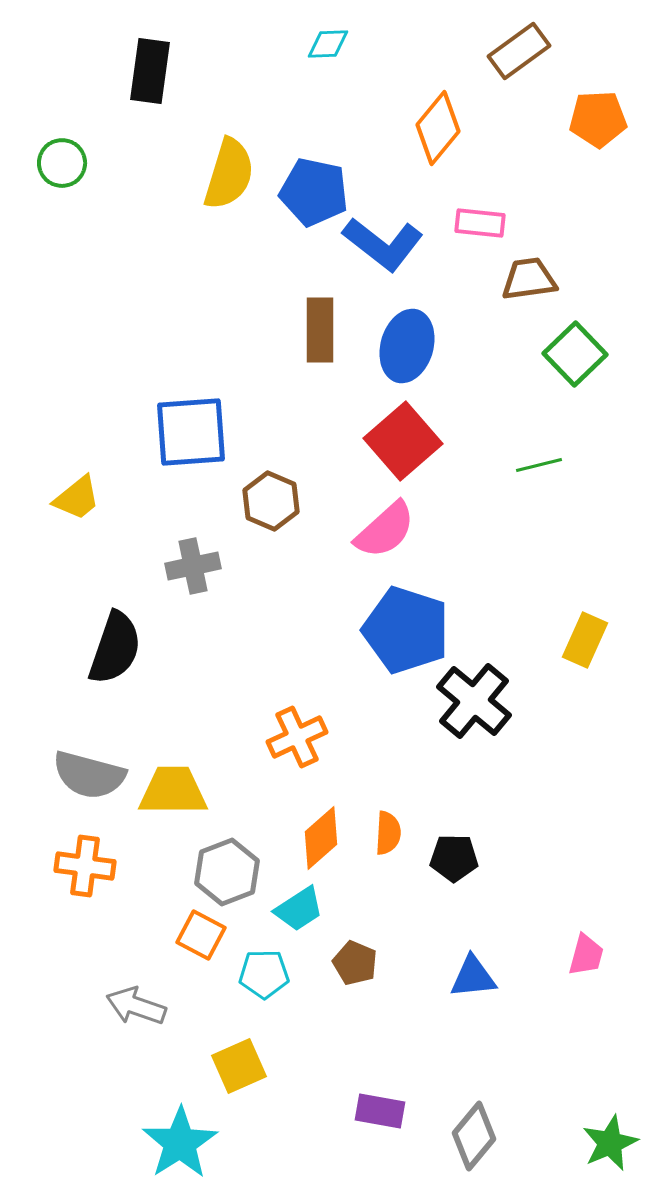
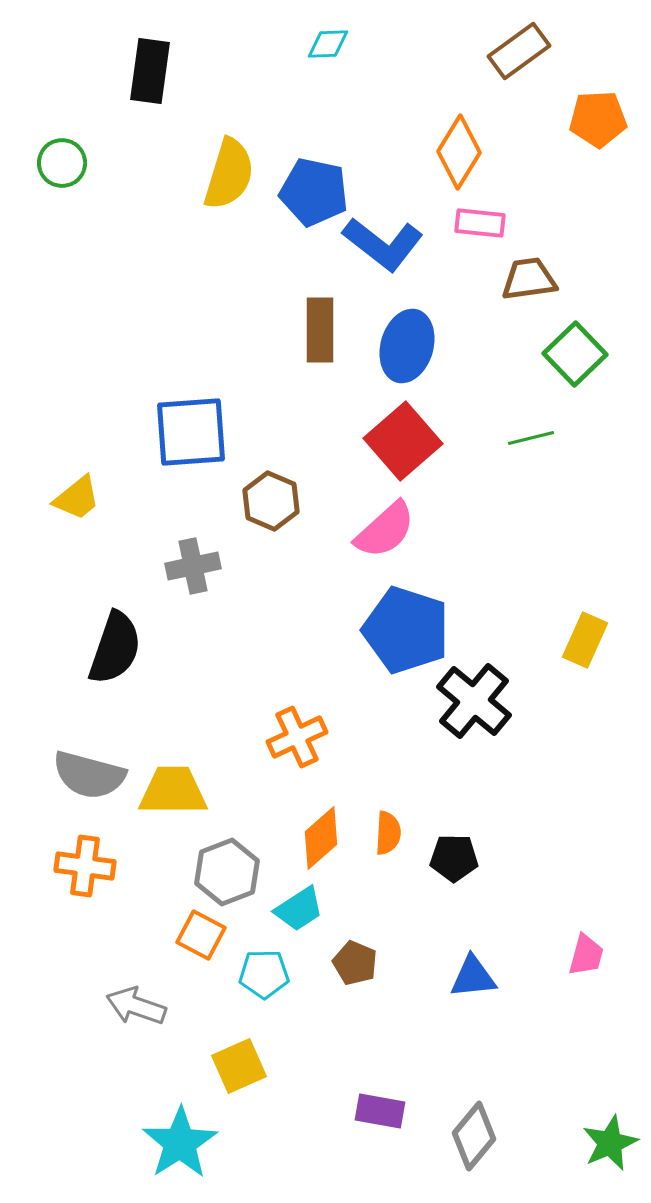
orange diamond at (438, 128): moved 21 px right, 24 px down; rotated 8 degrees counterclockwise
green line at (539, 465): moved 8 px left, 27 px up
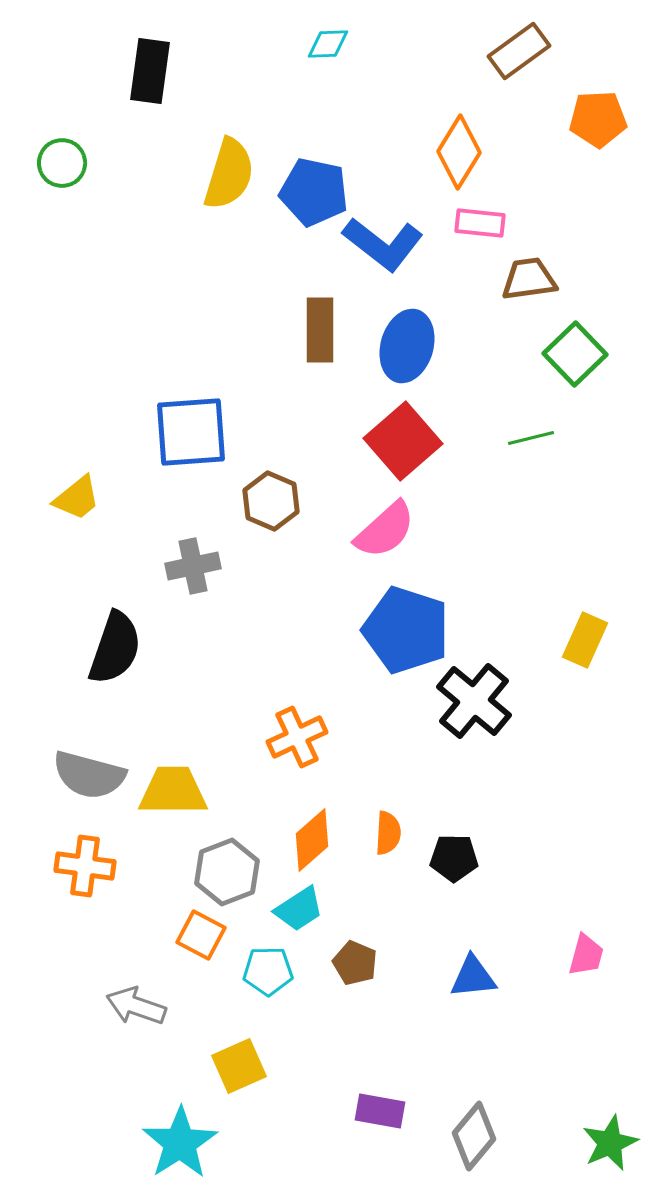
orange diamond at (321, 838): moved 9 px left, 2 px down
cyan pentagon at (264, 974): moved 4 px right, 3 px up
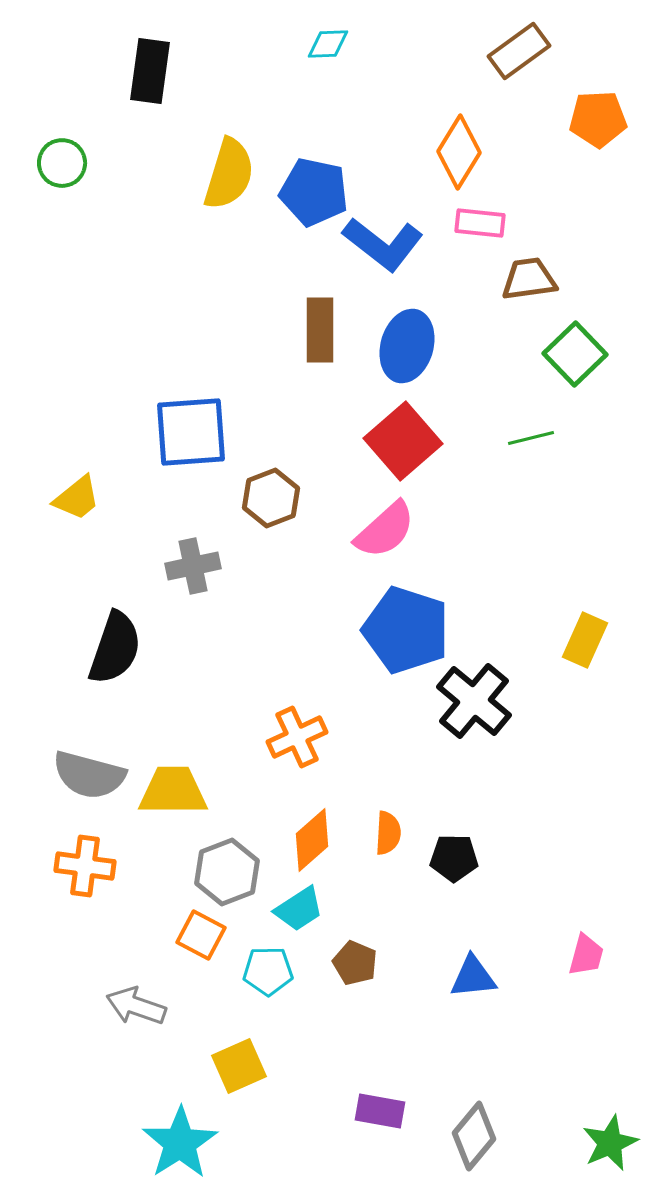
brown hexagon at (271, 501): moved 3 px up; rotated 16 degrees clockwise
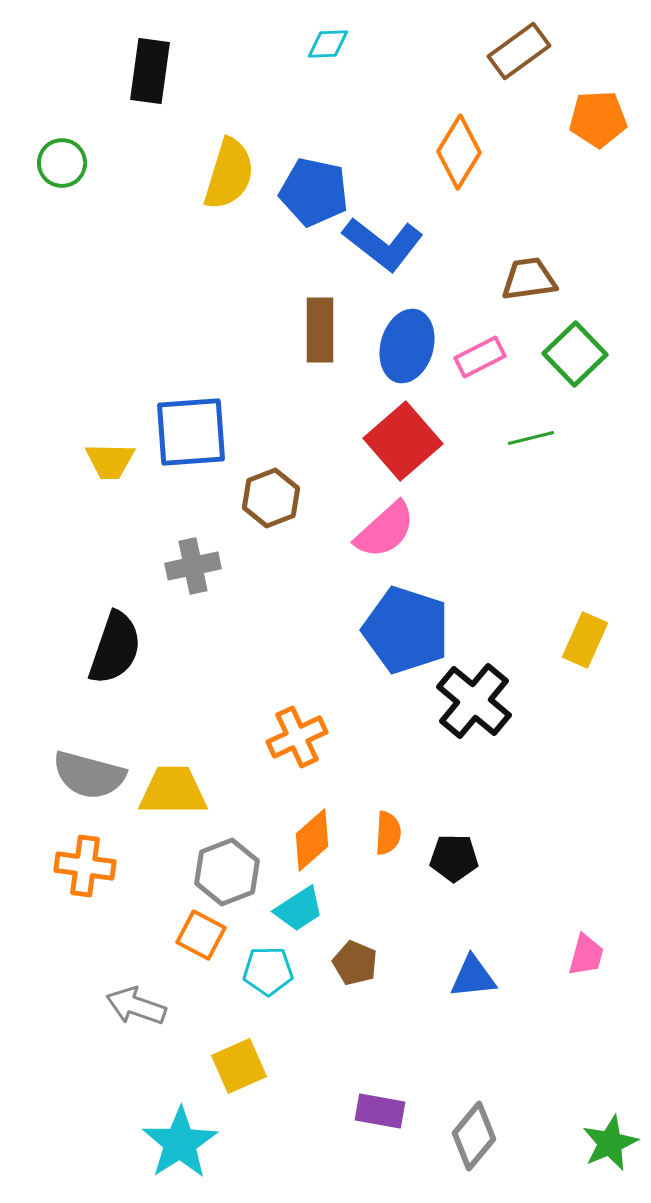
pink rectangle at (480, 223): moved 134 px down; rotated 33 degrees counterclockwise
yellow trapezoid at (77, 498): moved 33 px right, 37 px up; rotated 40 degrees clockwise
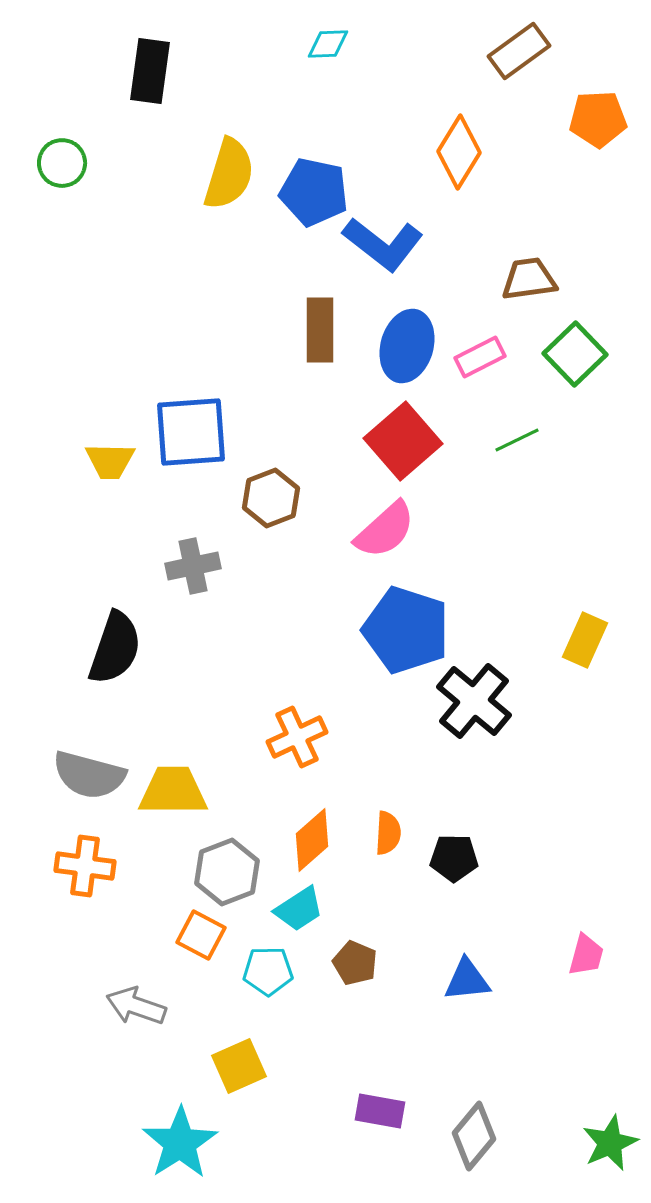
green line at (531, 438): moved 14 px left, 2 px down; rotated 12 degrees counterclockwise
blue triangle at (473, 977): moved 6 px left, 3 px down
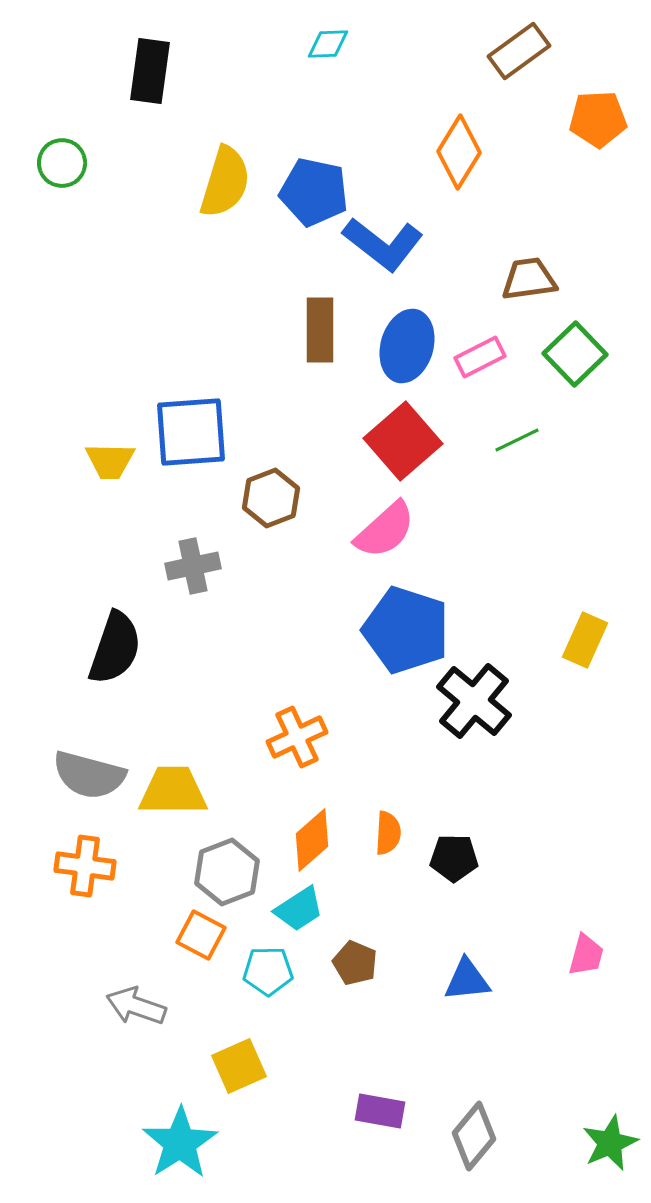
yellow semicircle at (229, 174): moved 4 px left, 8 px down
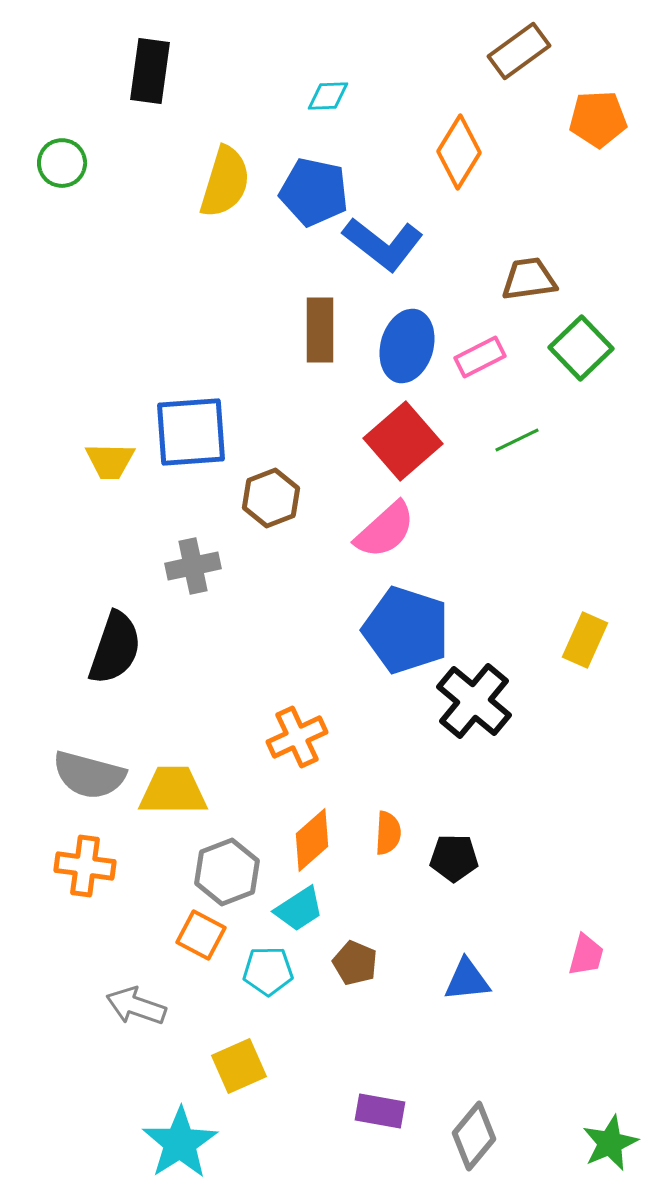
cyan diamond at (328, 44): moved 52 px down
green square at (575, 354): moved 6 px right, 6 px up
